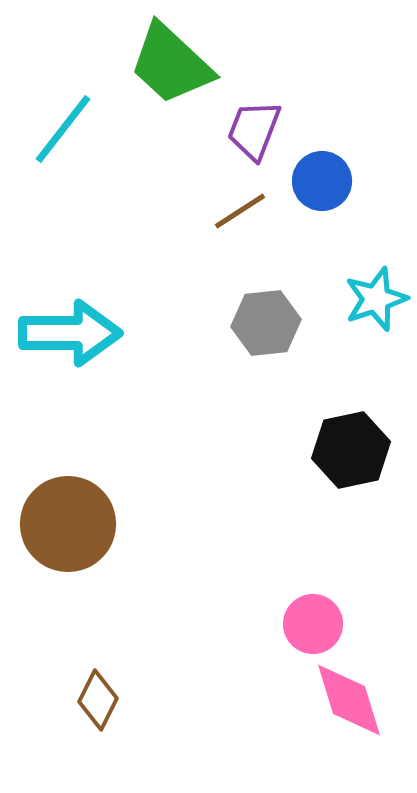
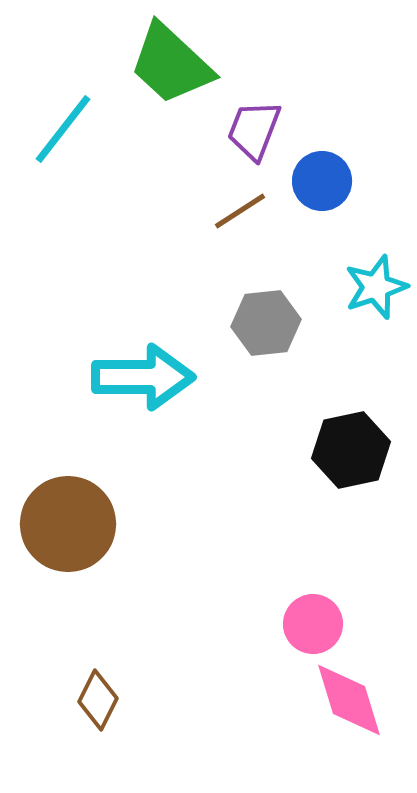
cyan star: moved 12 px up
cyan arrow: moved 73 px right, 44 px down
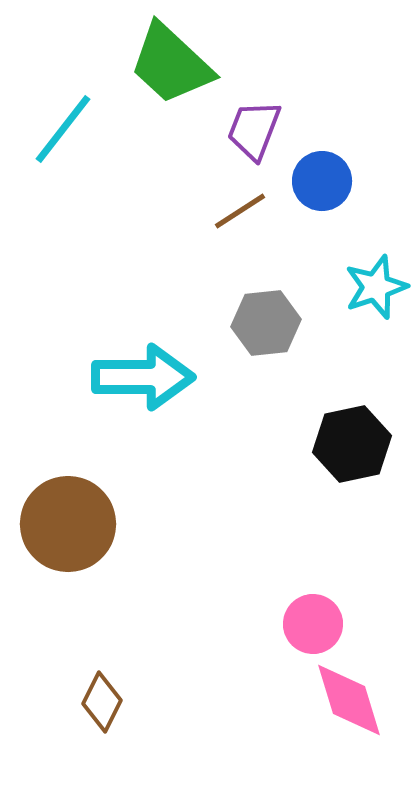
black hexagon: moved 1 px right, 6 px up
brown diamond: moved 4 px right, 2 px down
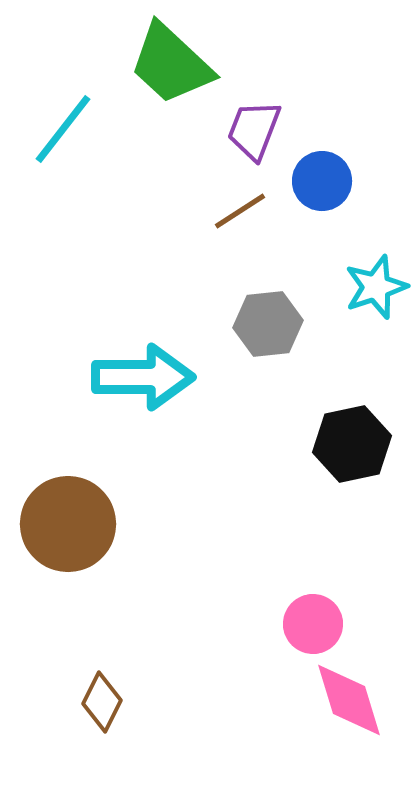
gray hexagon: moved 2 px right, 1 px down
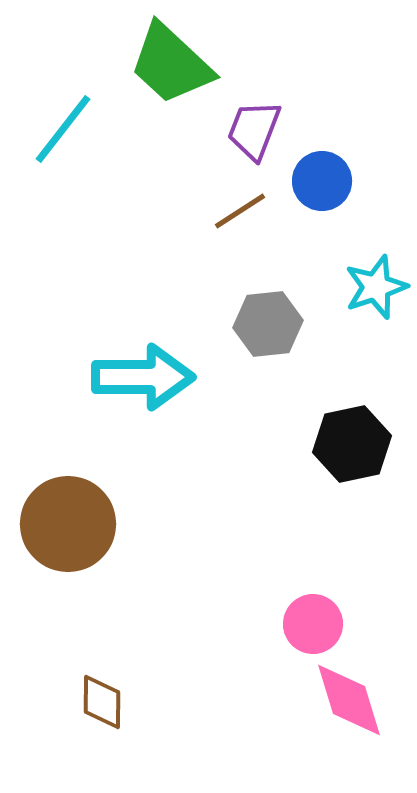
brown diamond: rotated 26 degrees counterclockwise
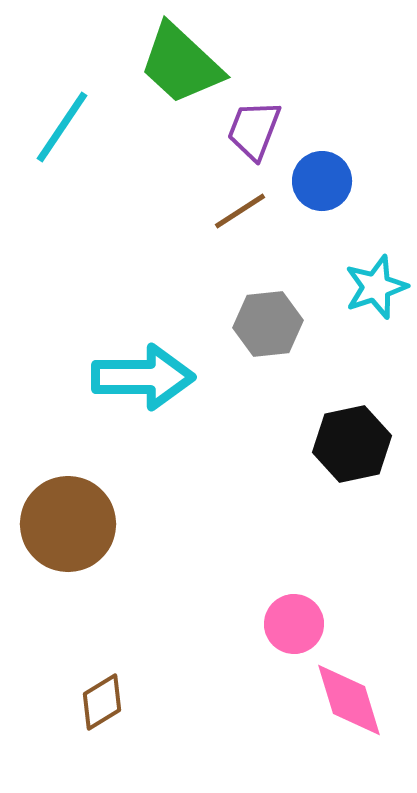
green trapezoid: moved 10 px right
cyan line: moved 1 px left, 2 px up; rotated 4 degrees counterclockwise
pink circle: moved 19 px left
brown diamond: rotated 58 degrees clockwise
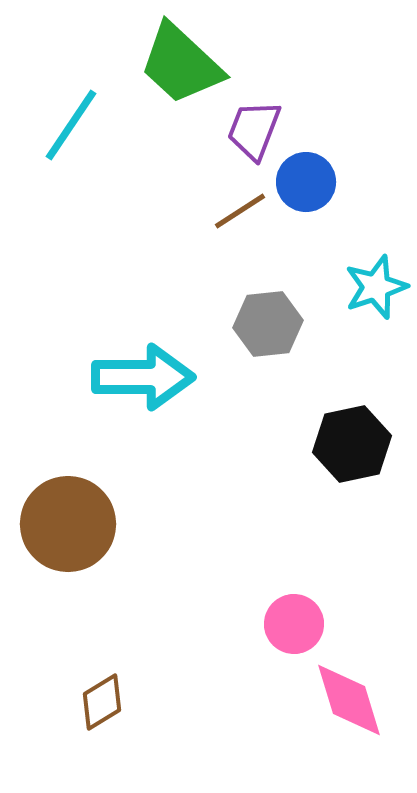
cyan line: moved 9 px right, 2 px up
blue circle: moved 16 px left, 1 px down
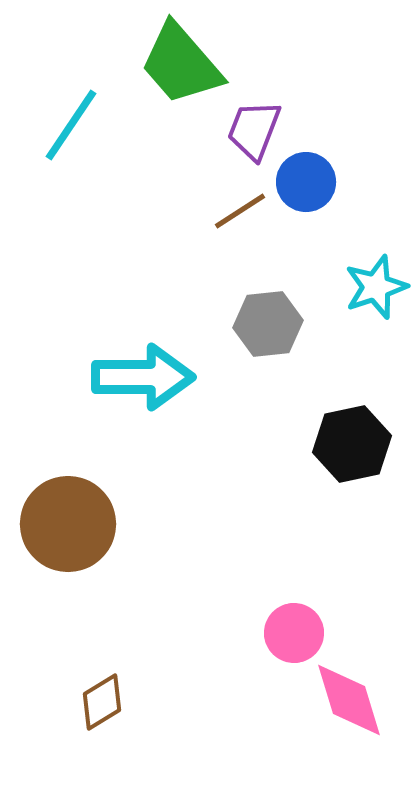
green trapezoid: rotated 6 degrees clockwise
pink circle: moved 9 px down
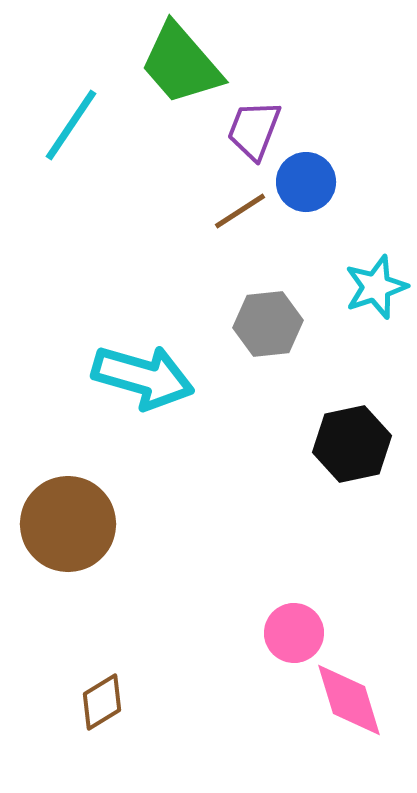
cyan arrow: rotated 16 degrees clockwise
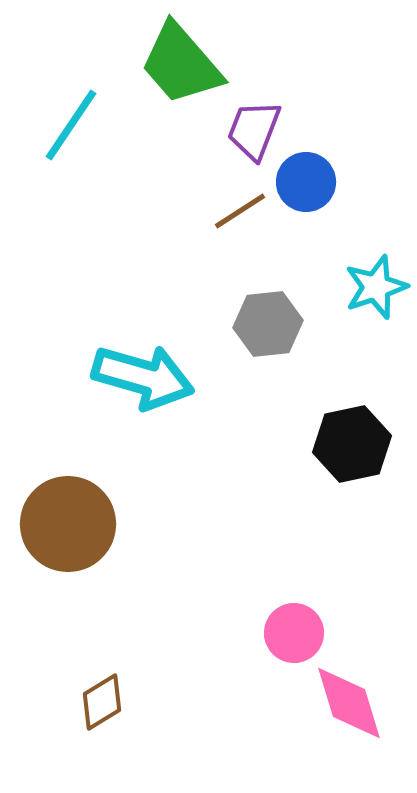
pink diamond: moved 3 px down
